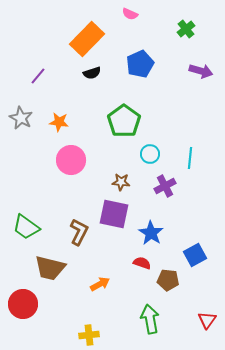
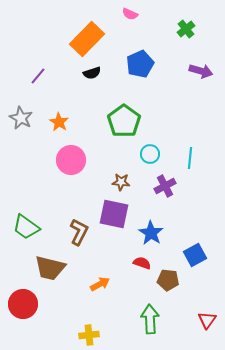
orange star: rotated 24 degrees clockwise
green arrow: rotated 8 degrees clockwise
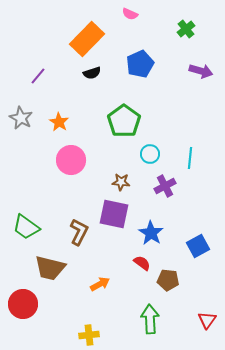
blue square: moved 3 px right, 9 px up
red semicircle: rotated 18 degrees clockwise
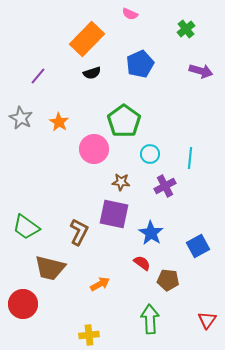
pink circle: moved 23 px right, 11 px up
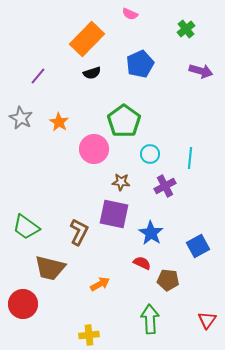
red semicircle: rotated 12 degrees counterclockwise
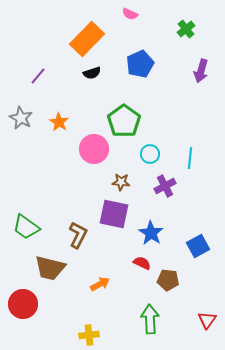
purple arrow: rotated 90 degrees clockwise
brown L-shape: moved 1 px left, 3 px down
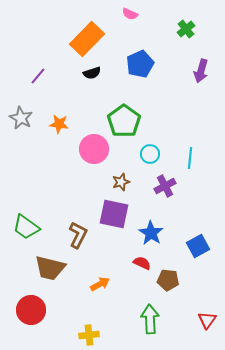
orange star: moved 2 px down; rotated 24 degrees counterclockwise
brown star: rotated 24 degrees counterclockwise
red circle: moved 8 px right, 6 px down
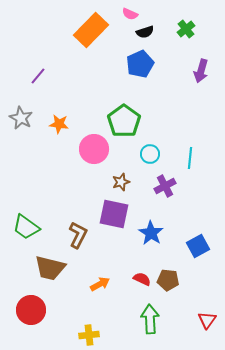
orange rectangle: moved 4 px right, 9 px up
black semicircle: moved 53 px right, 41 px up
red semicircle: moved 16 px down
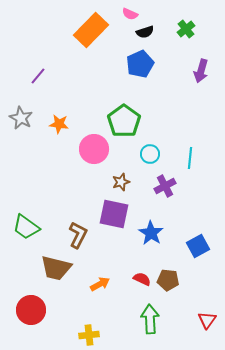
brown trapezoid: moved 6 px right
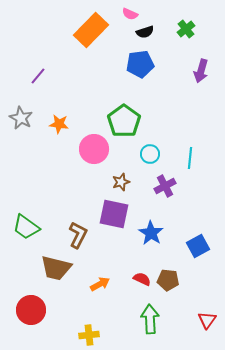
blue pentagon: rotated 16 degrees clockwise
